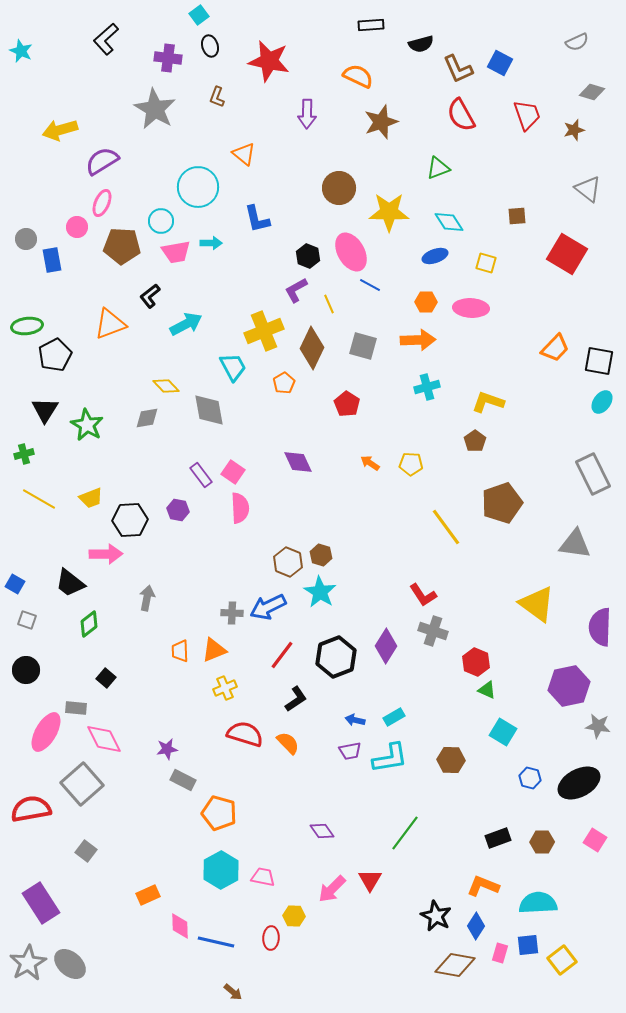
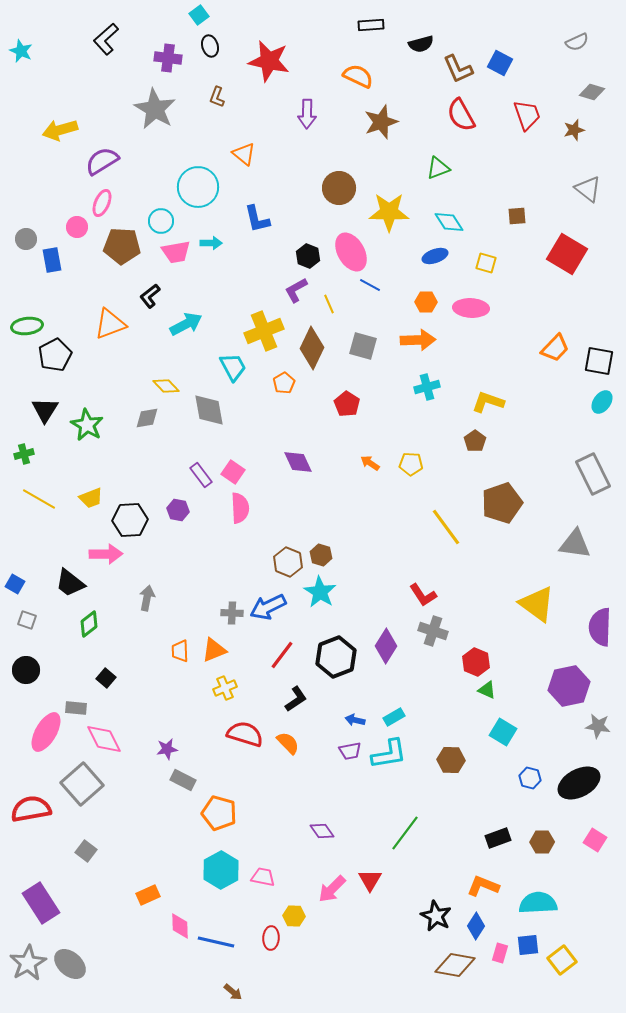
cyan L-shape at (390, 758): moved 1 px left, 4 px up
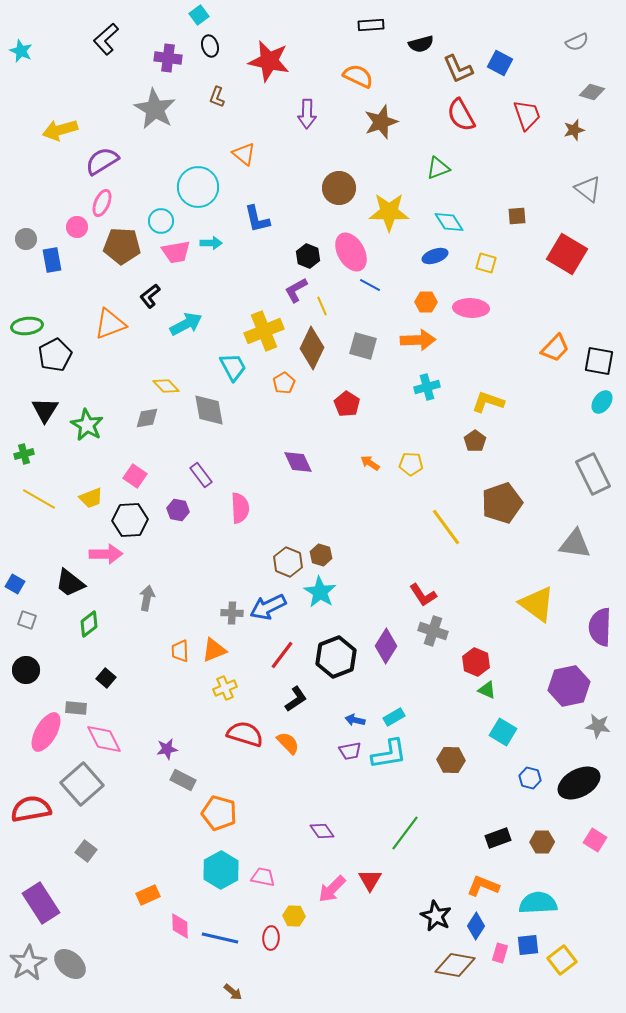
yellow line at (329, 304): moved 7 px left, 2 px down
pink square at (233, 472): moved 98 px left, 4 px down
blue line at (216, 942): moved 4 px right, 4 px up
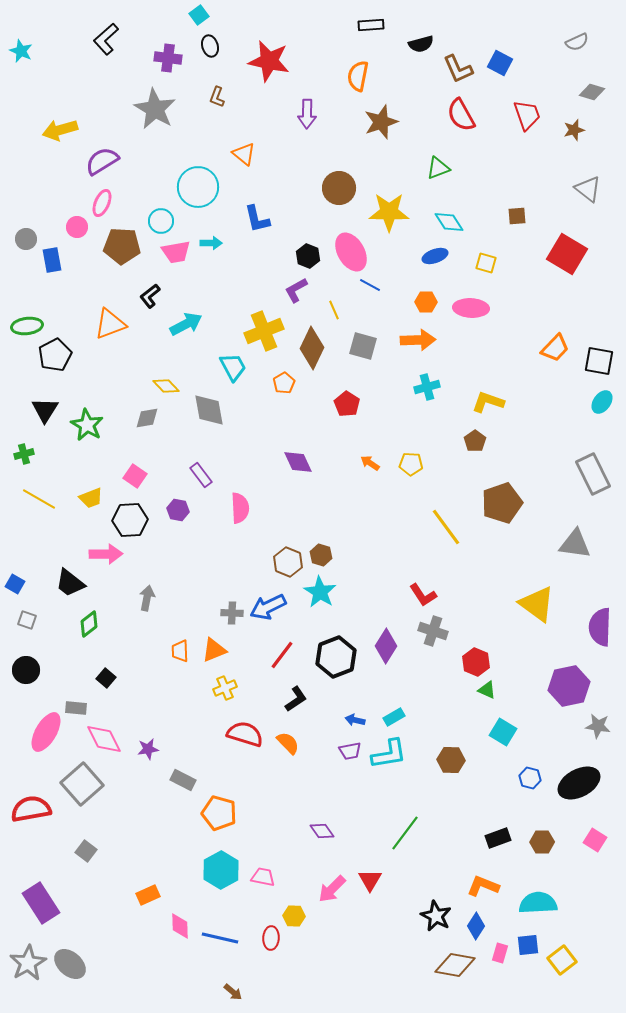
orange semicircle at (358, 76): rotated 104 degrees counterclockwise
yellow line at (322, 306): moved 12 px right, 4 px down
purple star at (167, 749): moved 19 px left
